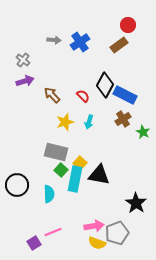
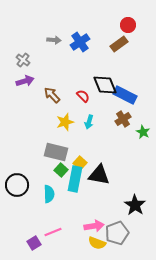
brown rectangle: moved 1 px up
black diamond: rotated 50 degrees counterclockwise
black star: moved 1 px left, 2 px down
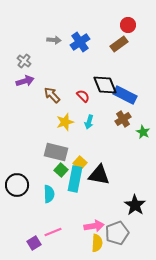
gray cross: moved 1 px right, 1 px down
yellow semicircle: rotated 108 degrees counterclockwise
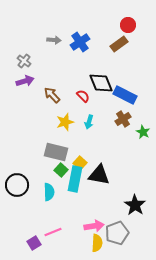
black diamond: moved 4 px left, 2 px up
cyan semicircle: moved 2 px up
